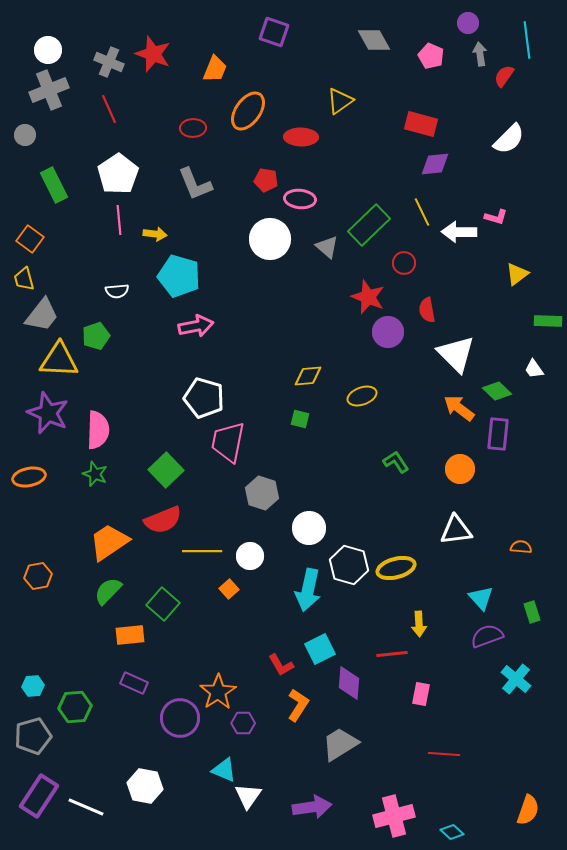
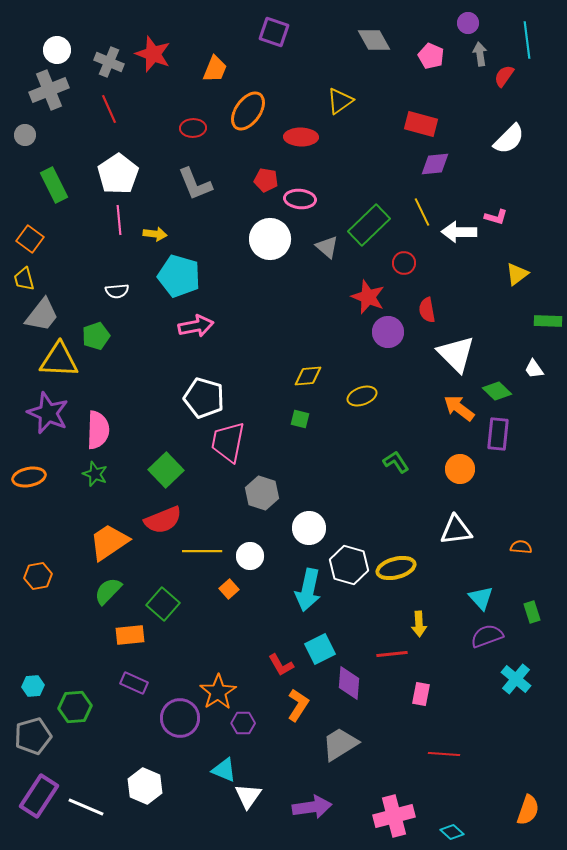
white circle at (48, 50): moved 9 px right
white hexagon at (145, 786): rotated 12 degrees clockwise
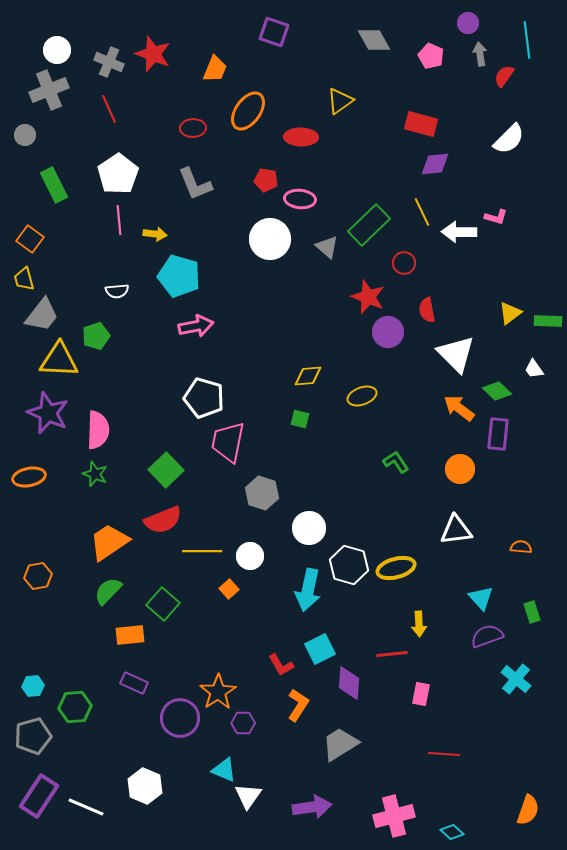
yellow triangle at (517, 274): moved 7 px left, 39 px down
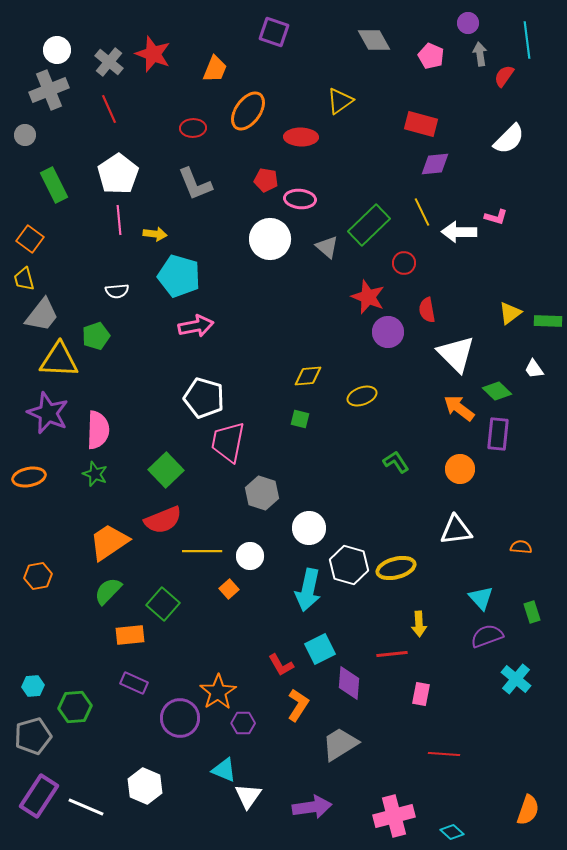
gray cross at (109, 62): rotated 16 degrees clockwise
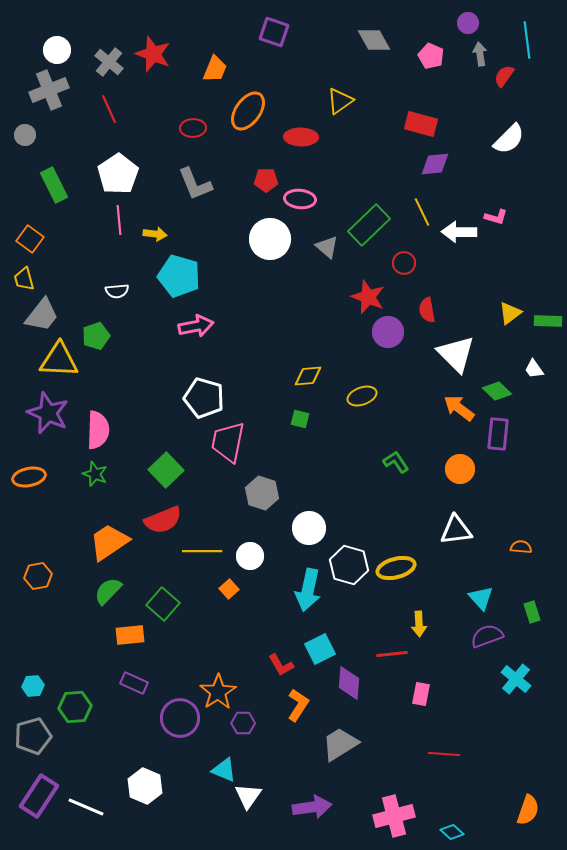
red pentagon at (266, 180): rotated 10 degrees counterclockwise
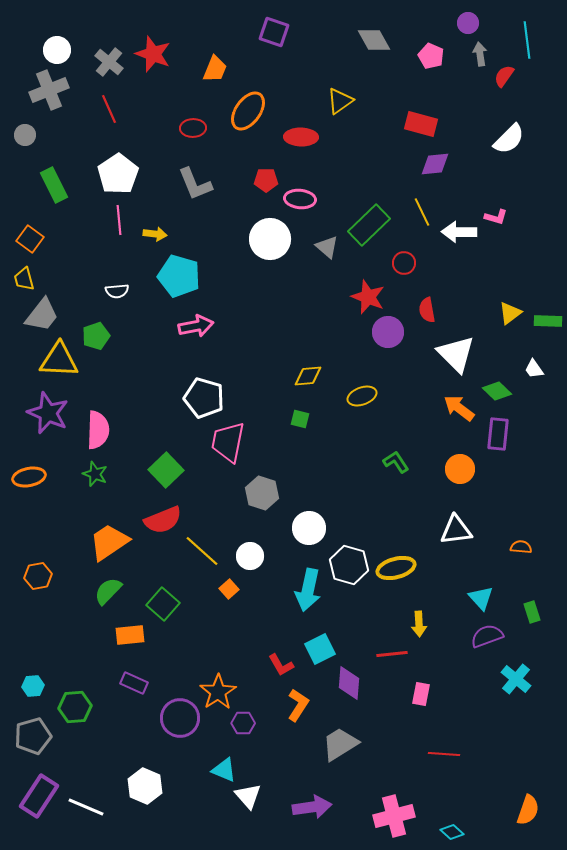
yellow line at (202, 551): rotated 42 degrees clockwise
white triangle at (248, 796): rotated 16 degrees counterclockwise
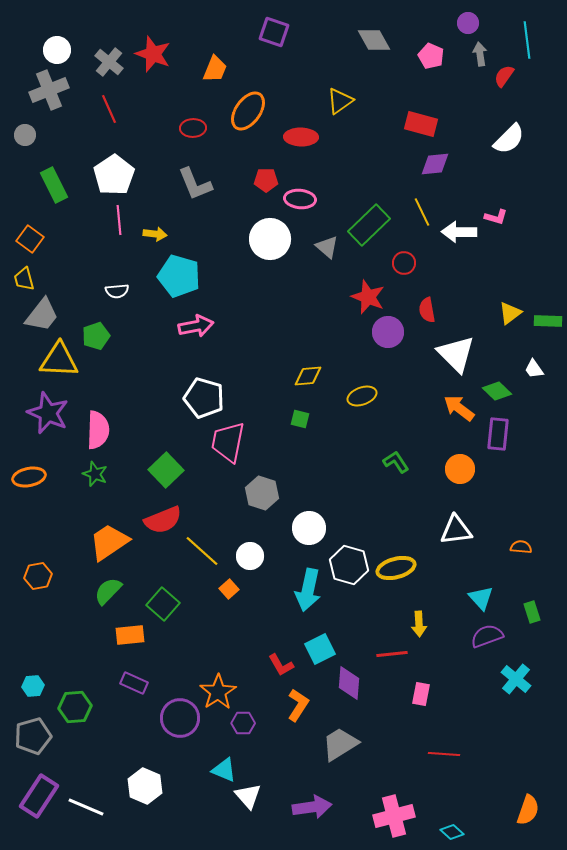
white pentagon at (118, 174): moved 4 px left, 1 px down
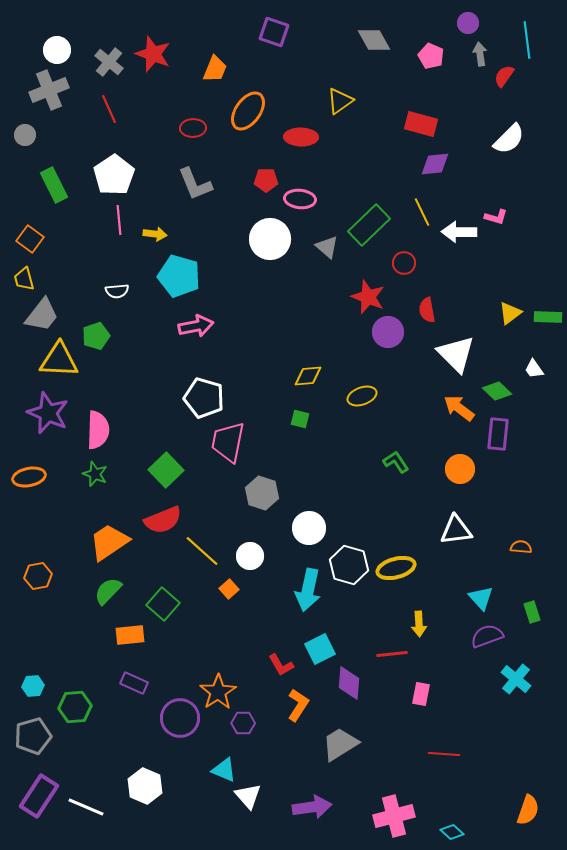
green rectangle at (548, 321): moved 4 px up
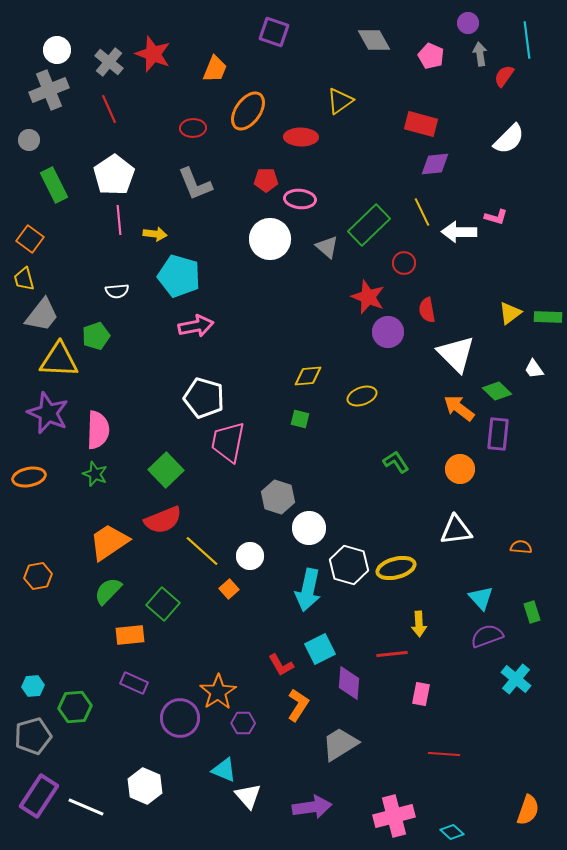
gray circle at (25, 135): moved 4 px right, 5 px down
gray hexagon at (262, 493): moved 16 px right, 4 px down
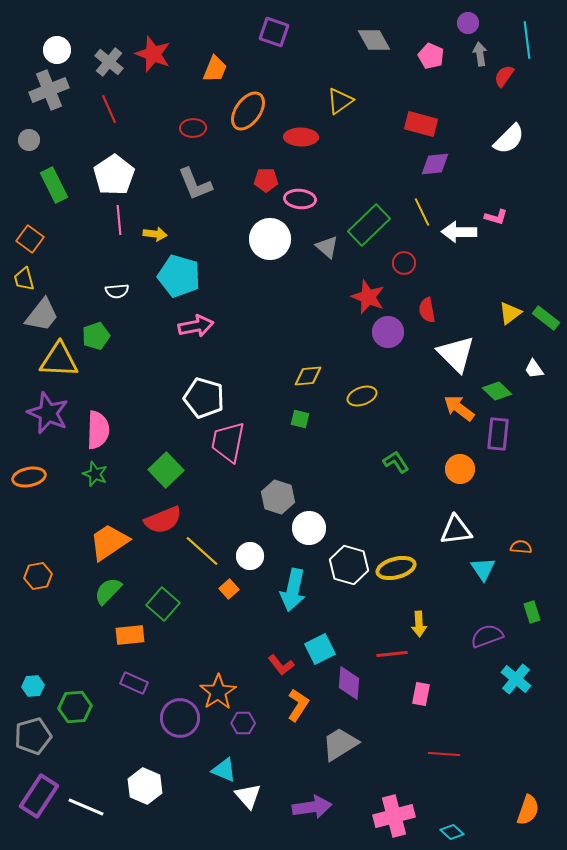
green rectangle at (548, 317): moved 2 px left, 1 px down; rotated 36 degrees clockwise
cyan arrow at (308, 590): moved 15 px left
cyan triangle at (481, 598): moved 2 px right, 29 px up; rotated 8 degrees clockwise
red L-shape at (281, 665): rotated 8 degrees counterclockwise
